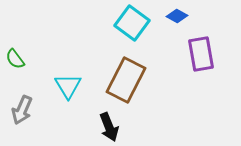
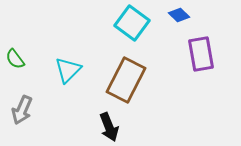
blue diamond: moved 2 px right, 1 px up; rotated 15 degrees clockwise
cyan triangle: moved 16 px up; rotated 16 degrees clockwise
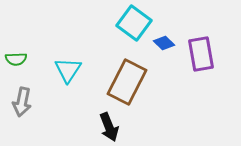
blue diamond: moved 15 px left, 28 px down
cyan square: moved 2 px right
green semicircle: moved 1 px right; rotated 55 degrees counterclockwise
cyan triangle: rotated 12 degrees counterclockwise
brown rectangle: moved 1 px right, 2 px down
gray arrow: moved 8 px up; rotated 12 degrees counterclockwise
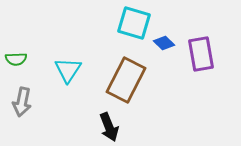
cyan square: rotated 20 degrees counterclockwise
brown rectangle: moved 1 px left, 2 px up
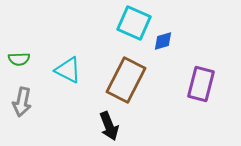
cyan square: rotated 8 degrees clockwise
blue diamond: moved 1 px left, 2 px up; rotated 60 degrees counterclockwise
purple rectangle: moved 30 px down; rotated 24 degrees clockwise
green semicircle: moved 3 px right
cyan triangle: rotated 36 degrees counterclockwise
black arrow: moved 1 px up
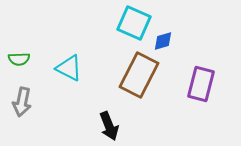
cyan triangle: moved 1 px right, 2 px up
brown rectangle: moved 13 px right, 5 px up
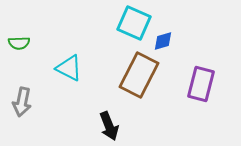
green semicircle: moved 16 px up
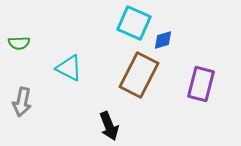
blue diamond: moved 1 px up
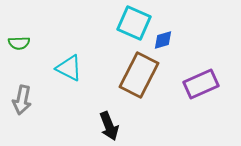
purple rectangle: rotated 52 degrees clockwise
gray arrow: moved 2 px up
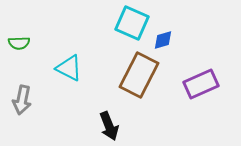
cyan square: moved 2 px left
